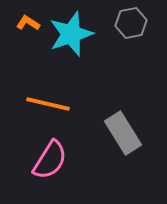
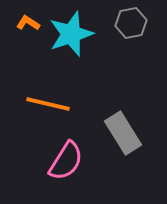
pink semicircle: moved 16 px right, 1 px down
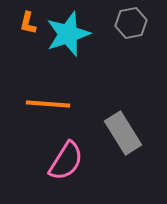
orange L-shape: rotated 110 degrees counterclockwise
cyan star: moved 3 px left
orange line: rotated 9 degrees counterclockwise
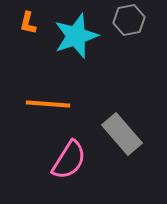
gray hexagon: moved 2 px left, 3 px up
cyan star: moved 8 px right, 2 px down
gray rectangle: moved 1 px left, 1 px down; rotated 9 degrees counterclockwise
pink semicircle: moved 3 px right, 1 px up
